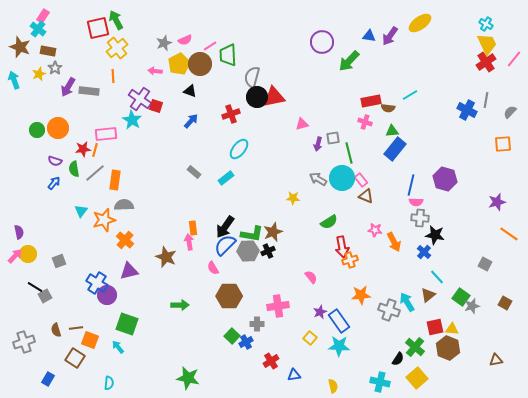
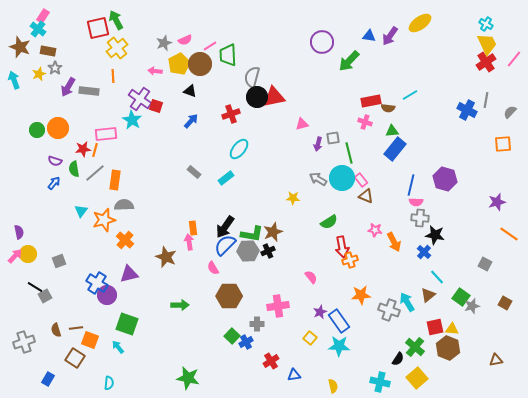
purple triangle at (129, 271): moved 3 px down
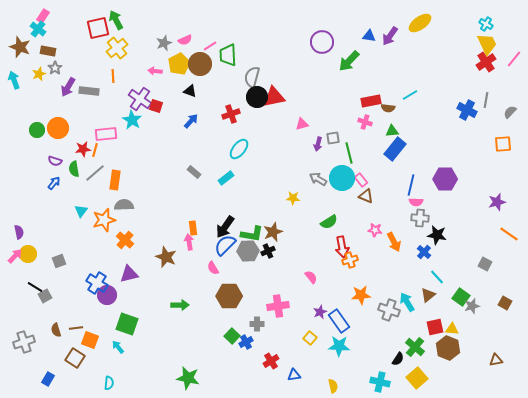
purple hexagon at (445, 179): rotated 15 degrees counterclockwise
black star at (435, 235): moved 2 px right
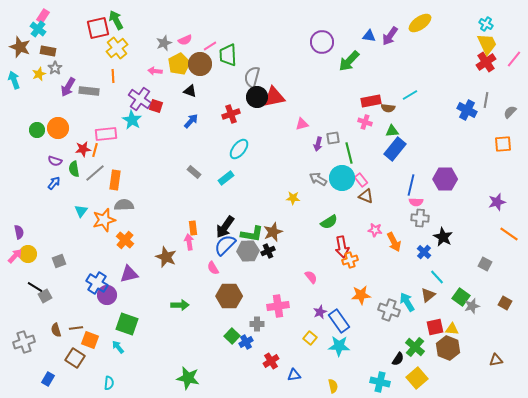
black star at (437, 235): moved 6 px right, 2 px down; rotated 18 degrees clockwise
